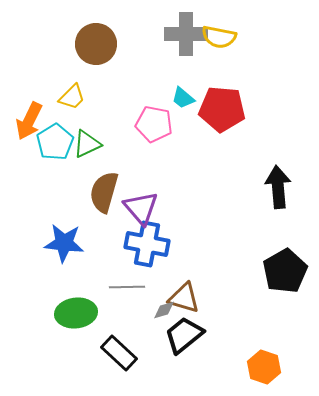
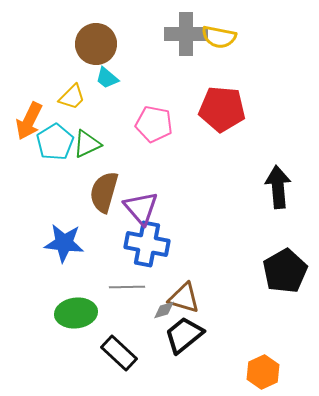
cyan trapezoid: moved 76 px left, 20 px up
orange hexagon: moved 1 px left, 5 px down; rotated 16 degrees clockwise
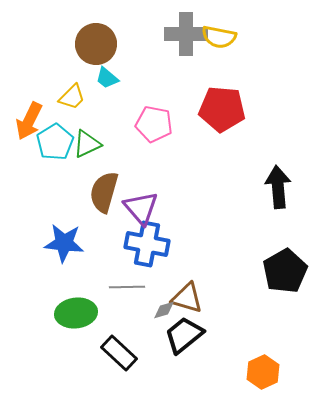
brown triangle: moved 3 px right
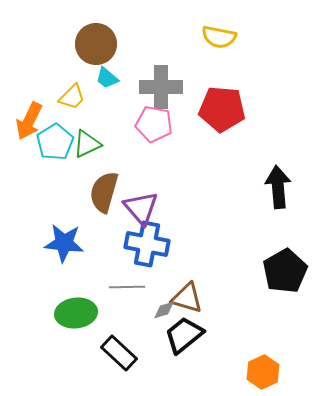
gray cross: moved 25 px left, 53 px down
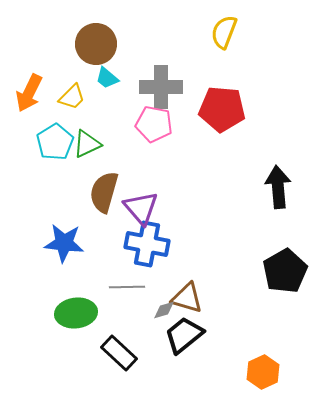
yellow semicircle: moved 5 px right, 5 px up; rotated 100 degrees clockwise
orange arrow: moved 28 px up
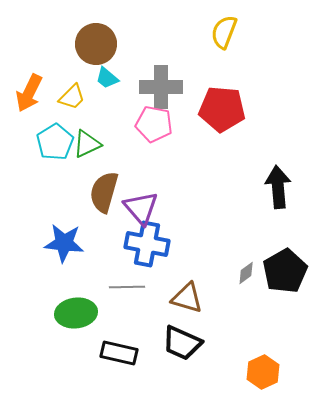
gray diamond: moved 82 px right, 37 px up; rotated 20 degrees counterclockwise
black trapezoid: moved 2 px left, 8 px down; rotated 117 degrees counterclockwise
black rectangle: rotated 30 degrees counterclockwise
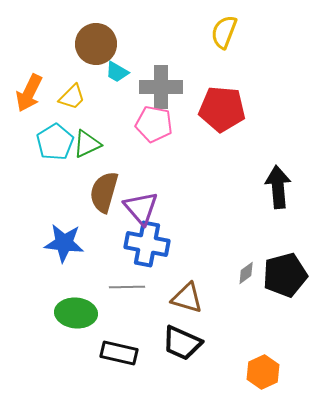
cyan trapezoid: moved 10 px right, 6 px up; rotated 10 degrees counterclockwise
black pentagon: moved 4 px down; rotated 15 degrees clockwise
green ellipse: rotated 12 degrees clockwise
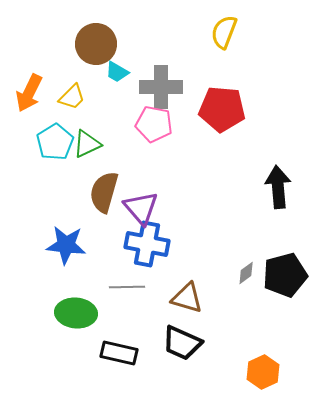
blue star: moved 2 px right, 2 px down
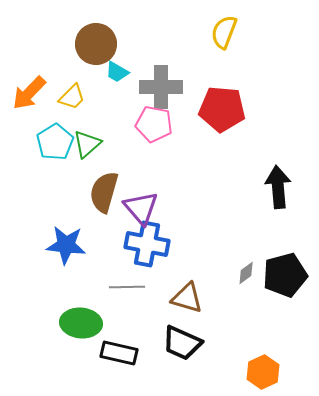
orange arrow: rotated 18 degrees clockwise
green triangle: rotated 16 degrees counterclockwise
green ellipse: moved 5 px right, 10 px down
